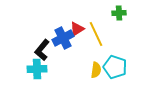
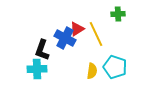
green cross: moved 1 px left, 1 px down
blue cross: moved 2 px right; rotated 35 degrees counterclockwise
black L-shape: rotated 20 degrees counterclockwise
yellow semicircle: moved 4 px left, 1 px down
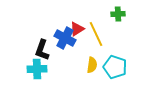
yellow semicircle: moved 6 px up
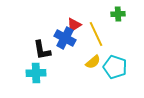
red triangle: moved 3 px left, 4 px up
black L-shape: rotated 30 degrees counterclockwise
yellow semicircle: moved 1 px right, 3 px up; rotated 42 degrees clockwise
cyan cross: moved 1 px left, 4 px down
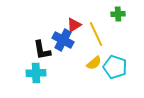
blue cross: moved 2 px left, 2 px down
yellow semicircle: moved 1 px right, 1 px down
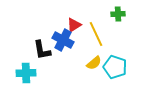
cyan cross: moved 10 px left
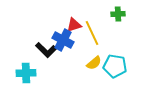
red triangle: rotated 14 degrees clockwise
yellow line: moved 4 px left, 1 px up
black L-shape: moved 4 px right; rotated 35 degrees counterclockwise
cyan pentagon: moved 1 px up; rotated 10 degrees counterclockwise
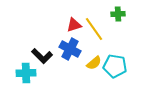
yellow line: moved 2 px right, 4 px up; rotated 10 degrees counterclockwise
blue cross: moved 7 px right, 9 px down
black L-shape: moved 4 px left, 6 px down
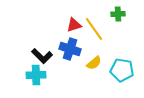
blue cross: rotated 10 degrees counterclockwise
cyan pentagon: moved 7 px right, 4 px down
cyan cross: moved 10 px right, 2 px down
